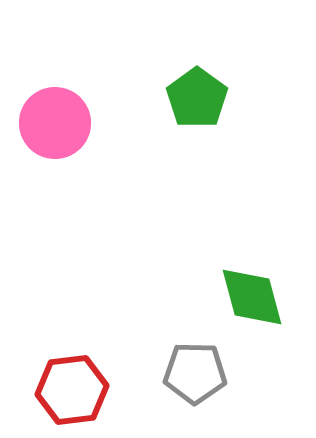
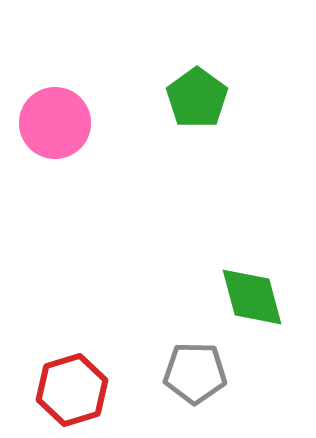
red hexagon: rotated 10 degrees counterclockwise
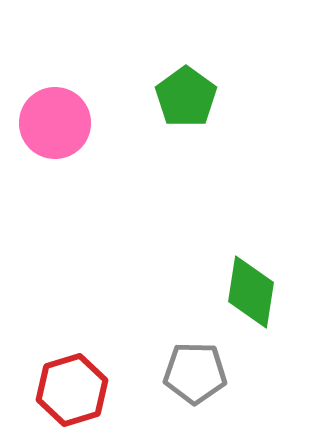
green pentagon: moved 11 px left, 1 px up
green diamond: moved 1 px left, 5 px up; rotated 24 degrees clockwise
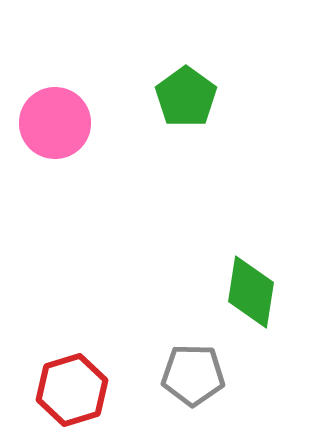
gray pentagon: moved 2 px left, 2 px down
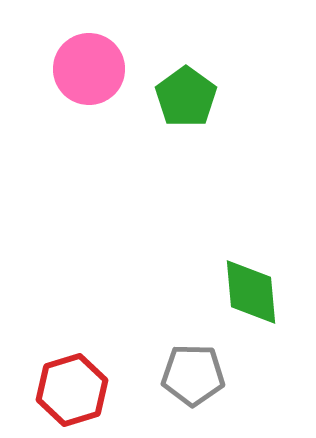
pink circle: moved 34 px right, 54 px up
green diamond: rotated 14 degrees counterclockwise
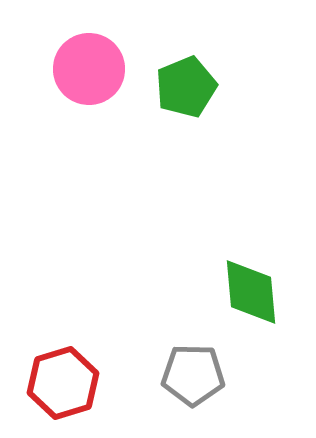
green pentagon: moved 10 px up; rotated 14 degrees clockwise
red hexagon: moved 9 px left, 7 px up
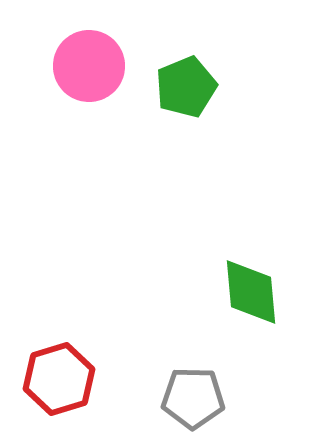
pink circle: moved 3 px up
gray pentagon: moved 23 px down
red hexagon: moved 4 px left, 4 px up
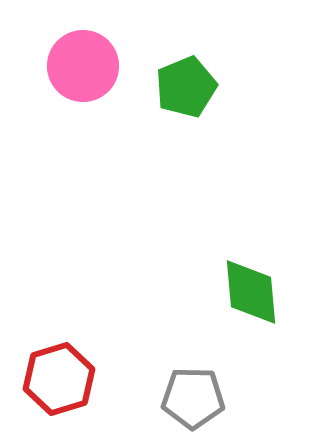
pink circle: moved 6 px left
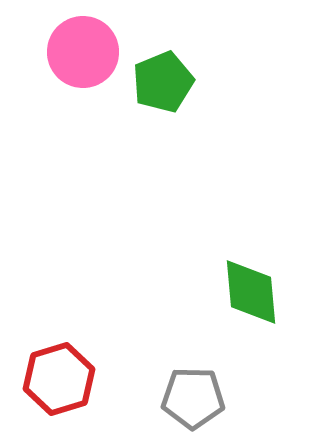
pink circle: moved 14 px up
green pentagon: moved 23 px left, 5 px up
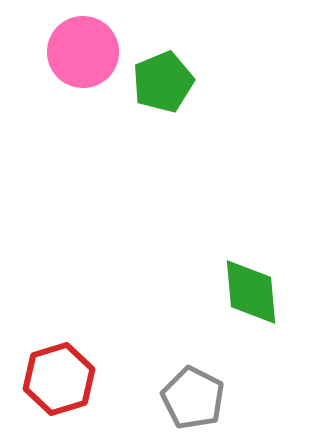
gray pentagon: rotated 26 degrees clockwise
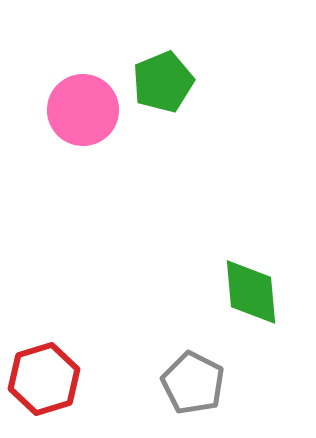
pink circle: moved 58 px down
red hexagon: moved 15 px left
gray pentagon: moved 15 px up
